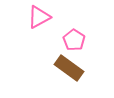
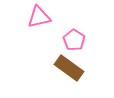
pink triangle: rotated 15 degrees clockwise
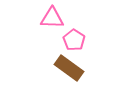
pink triangle: moved 13 px right, 1 px down; rotated 15 degrees clockwise
